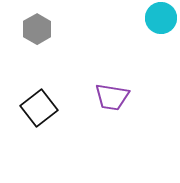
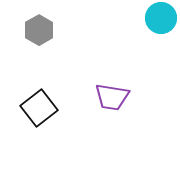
gray hexagon: moved 2 px right, 1 px down
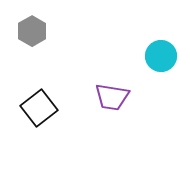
cyan circle: moved 38 px down
gray hexagon: moved 7 px left, 1 px down
